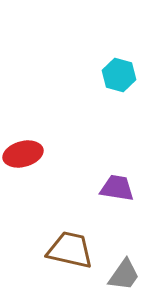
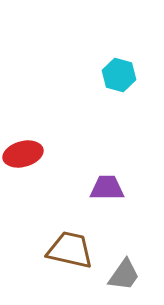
purple trapezoid: moved 10 px left; rotated 9 degrees counterclockwise
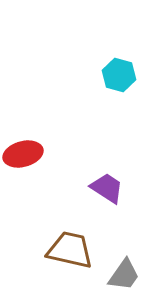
purple trapezoid: rotated 33 degrees clockwise
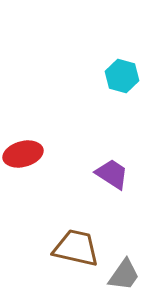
cyan hexagon: moved 3 px right, 1 px down
purple trapezoid: moved 5 px right, 14 px up
brown trapezoid: moved 6 px right, 2 px up
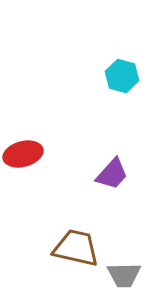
purple trapezoid: rotated 99 degrees clockwise
gray trapezoid: rotated 54 degrees clockwise
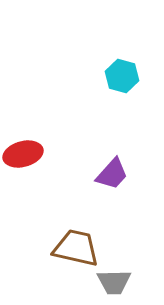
gray trapezoid: moved 10 px left, 7 px down
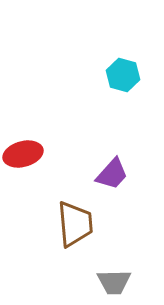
cyan hexagon: moved 1 px right, 1 px up
brown trapezoid: moved 1 px left, 24 px up; rotated 72 degrees clockwise
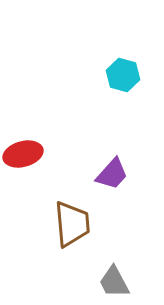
brown trapezoid: moved 3 px left
gray trapezoid: rotated 63 degrees clockwise
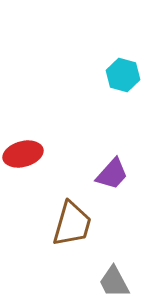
brown trapezoid: rotated 21 degrees clockwise
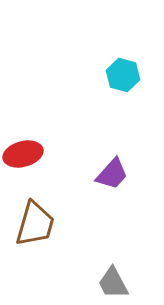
brown trapezoid: moved 37 px left
gray trapezoid: moved 1 px left, 1 px down
